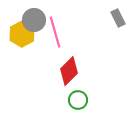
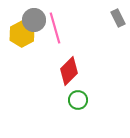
pink line: moved 4 px up
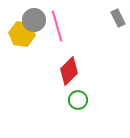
pink line: moved 2 px right, 2 px up
yellow hexagon: rotated 25 degrees counterclockwise
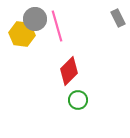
gray circle: moved 1 px right, 1 px up
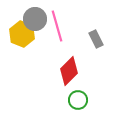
gray rectangle: moved 22 px left, 21 px down
yellow hexagon: rotated 15 degrees clockwise
